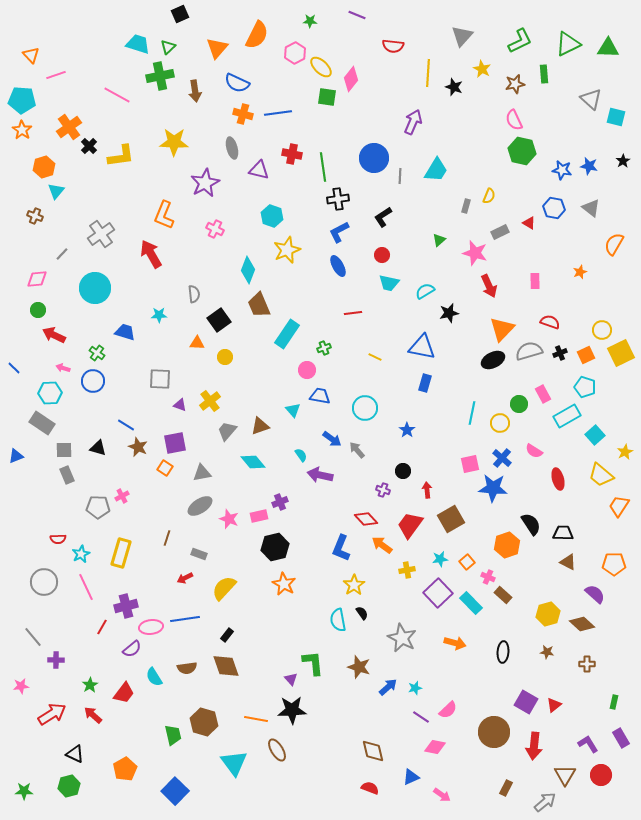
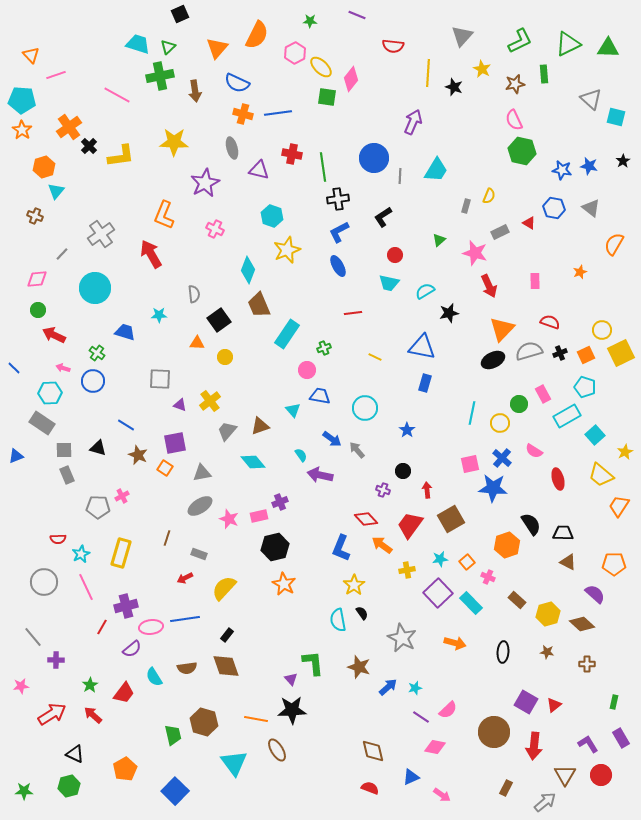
red circle at (382, 255): moved 13 px right
brown star at (138, 447): moved 8 px down
brown rectangle at (503, 595): moved 14 px right, 5 px down
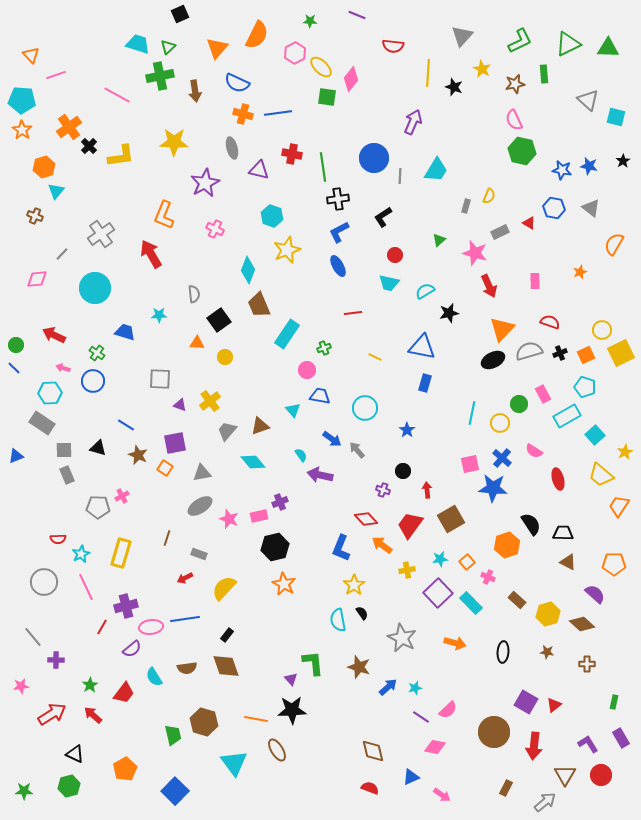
gray triangle at (591, 99): moved 3 px left, 1 px down
green circle at (38, 310): moved 22 px left, 35 px down
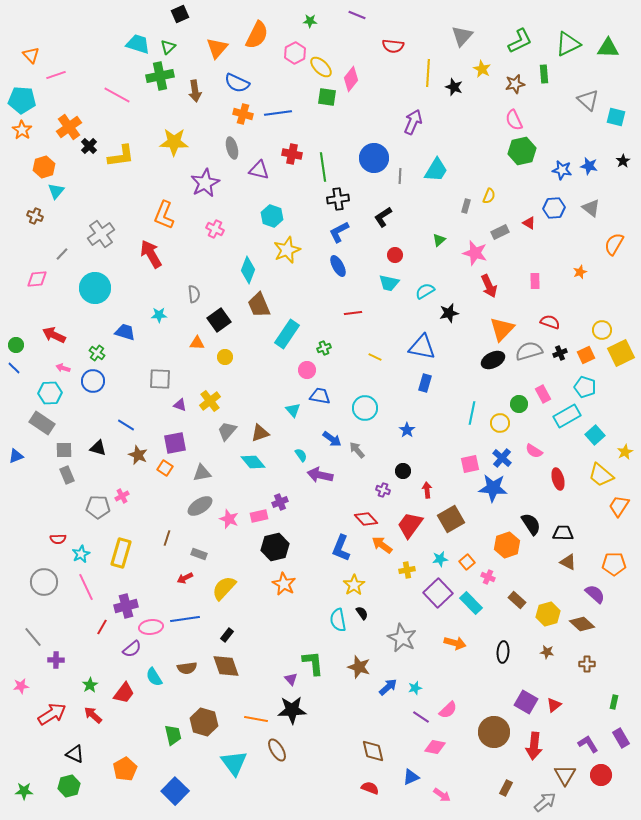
green hexagon at (522, 151): rotated 24 degrees counterclockwise
blue hexagon at (554, 208): rotated 15 degrees counterclockwise
brown triangle at (260, 426): moved 7 px down
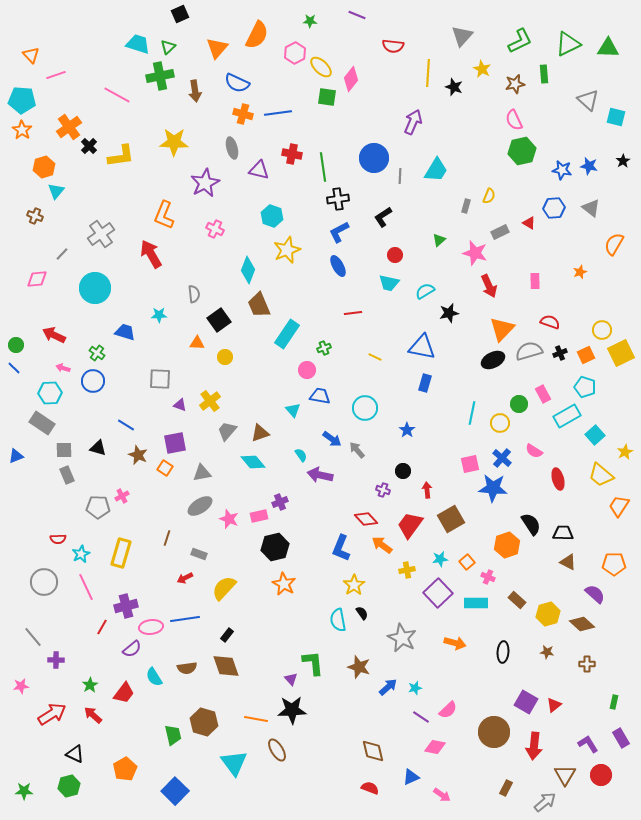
cyan rectangle at (471, 603): moved 5 px right; rotated 45 degrees counterclockwise
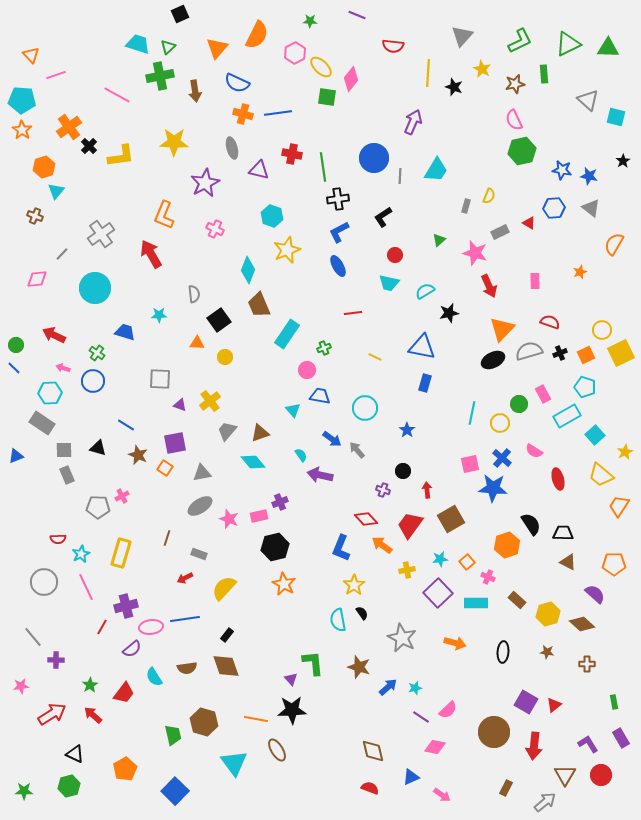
blue star at (589, 166): moved 10 px down
green rectangle at (614, 702): rotated 24 degrees counterclockwise
